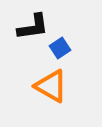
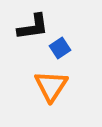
orange triangle: rotated 33 degrees clockwise
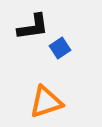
orange triangle: moved 5 px left, 16 px down; rotated 39 degrees clockwise
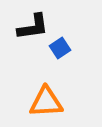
orange triangle: rotated 15 degrees clockwise
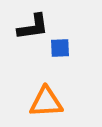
blue square: rotated 30 degrees clockwise
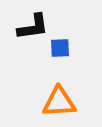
orange triangle: moved 13 px right
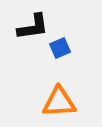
blue square: rotated 20 degrees counterclockwise
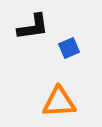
blue square: moved 9 px right
